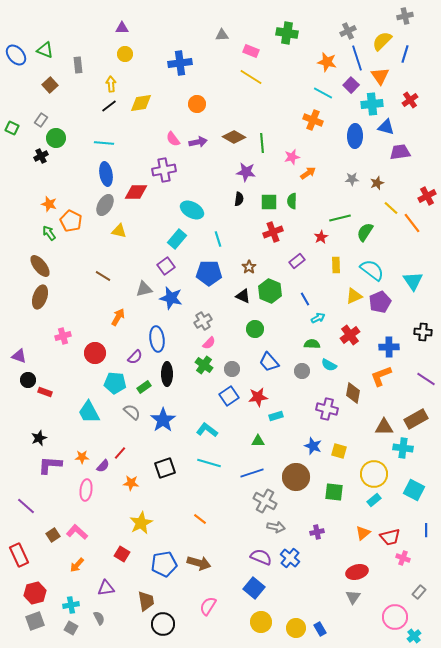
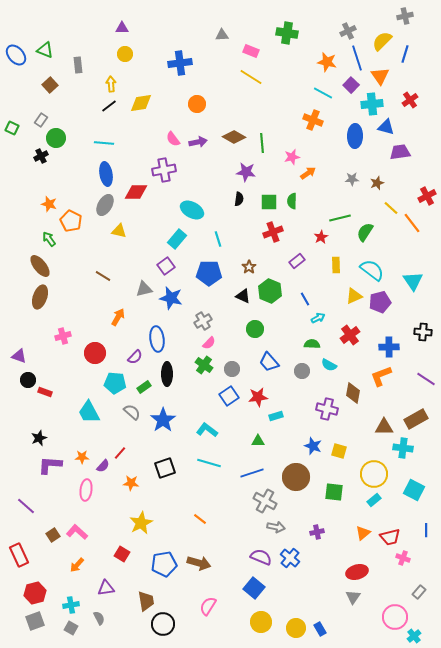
green arrow at (49, 233): moved 6 px down
purple pentagon at (380, 302): rotated 10 degrees clockwise
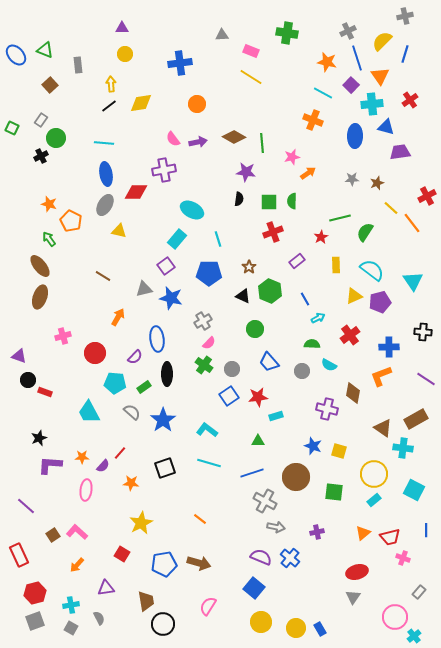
brown triangle at (384, 427): moved 1 px left, 1 px down; rotated 36 degrees clockwise
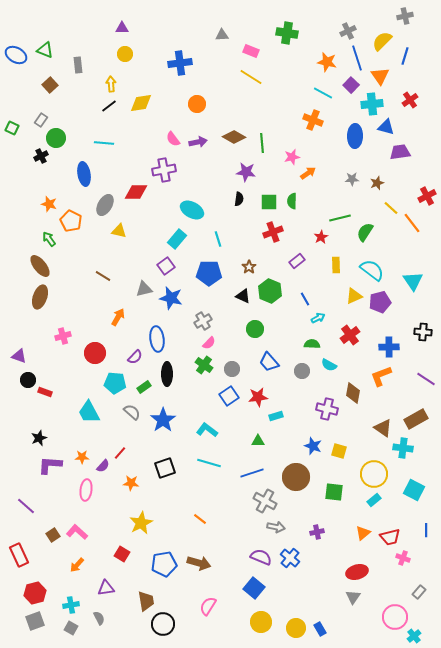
blue line at (405, 54): moved 2 px down
blue ellipse at (16, 55): rotated 20 degrees counterclockwise
blue ellipse at (106, 174): moved 22 px left
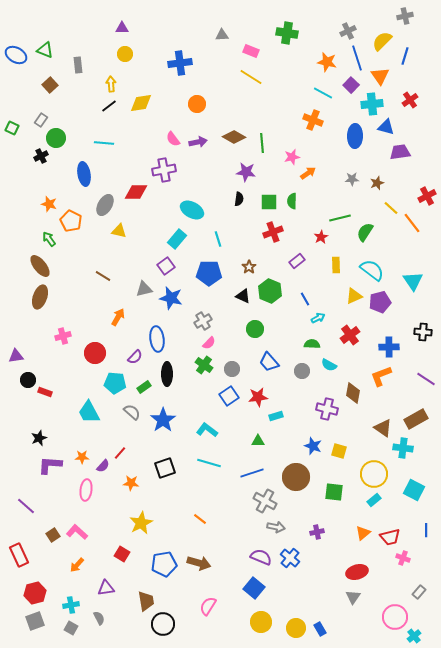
purple triangle at (19, 356): moved 3 px left; rotated 28 degrees counterclockwise
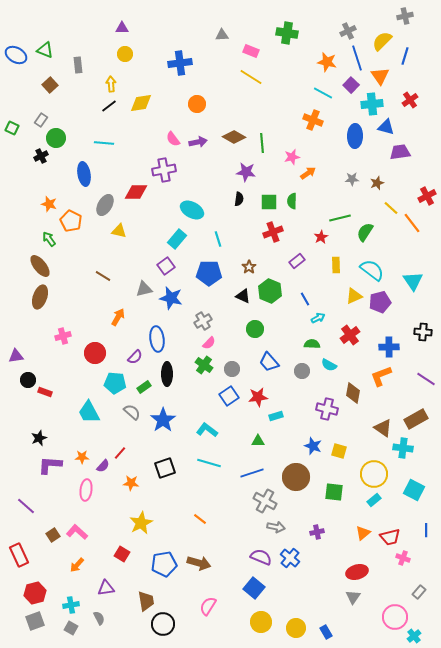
blue rectangle at (320, 629): moved 6 px right, 3 px down
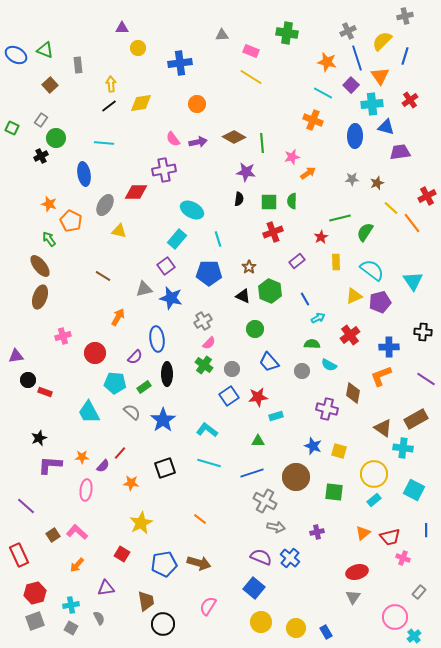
yellow circle at (125, 54): moved 13 px right, 6 px up
yellow rectangle at (336, 265): moved 3 px up
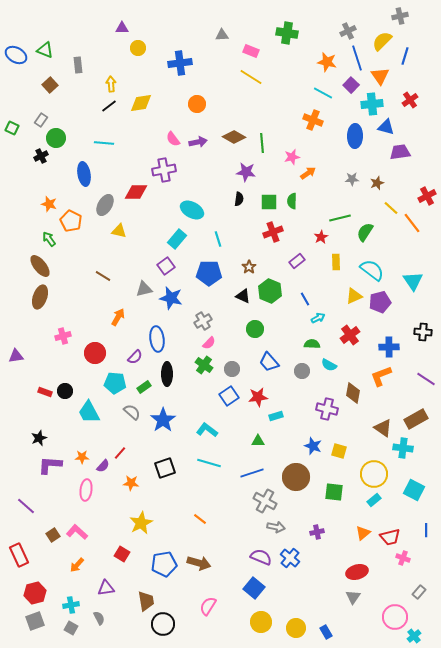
gray cross at (405, 16): moved 5 px left
black circle at (28, 380): moved 37 px right, 11 px down
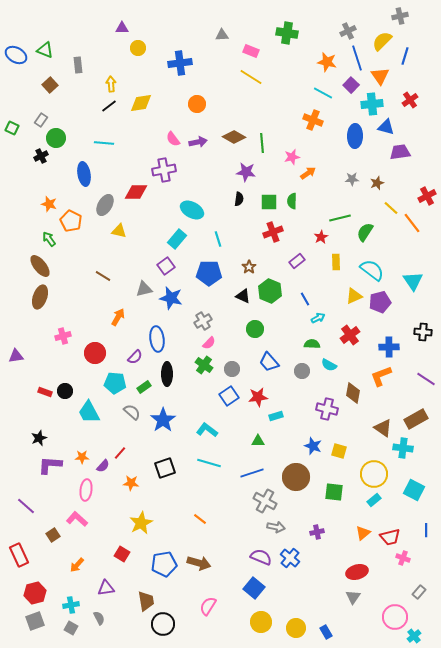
pink L-shape at (77, 532): moved 13 px up
